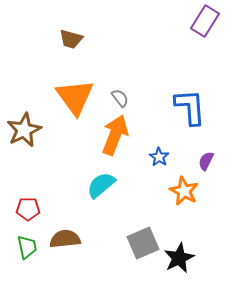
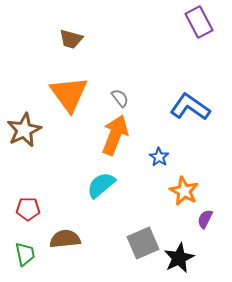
purple rectangle: moved 6 px left, 1 px down; rotated 60 degrees counterclockwise
orange triangle: moved 6 px left, 3 px up
blue L-shape: rotated 51 degrees counterclockwise
purple semicircle: moved 1 px left, 58 px down
green trapezoid: moved 2 px left, 7 px down
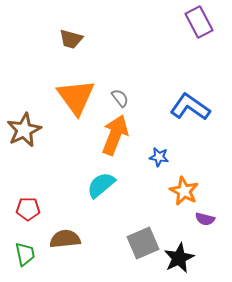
orange triangle: moved 7 px right, 3 px down
blue star: rotated 24 degrees counterclockwise
purple semicircle: rotated 102 degrees counterclockwise
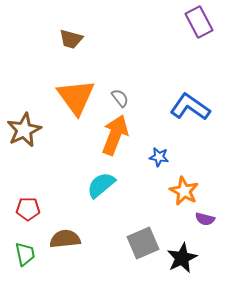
black star: moved 3 px right
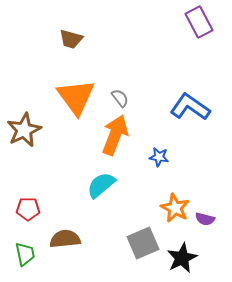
orange star: moved 9 px left, 17 px down
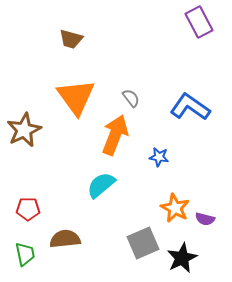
gray semicircle: moved 11 px right
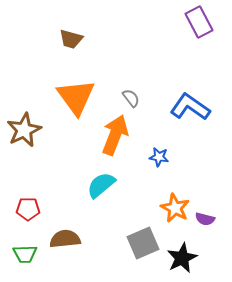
green trapezoid: rotated 100 degrees clockwise
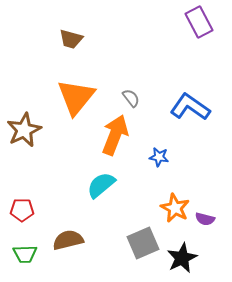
orange triangle: rotated 15 degrees clockwise
red pentagon: moved 6 px left, 1 px down
brown semicircle: moved 3 px right, 1 px down; rotated 8 degrees counterclockwise
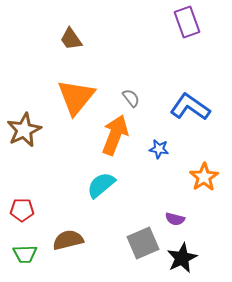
purple rectangle: moved 12 px left; rotated 8 degrees clockwise
brown trapezoid: rotated 40 degrees clockwise
blue star: moved 8 px up
orange star: moved 29 px right, 31 px up; rotated 12 degrees clockwise
purple semicircle: moved 30 px left
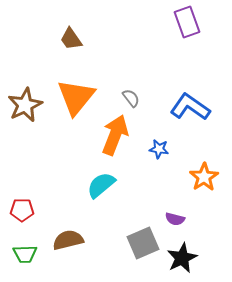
brown star: moved 1 px right, 25 px up
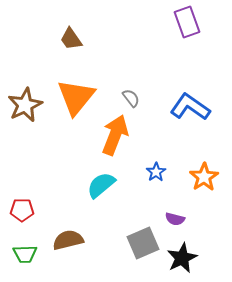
blue star: moved 3 px left, 23 px down; rotated 30 degrees clockwise
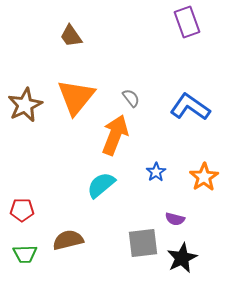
brown trapezoid: moved 3 px up
gray square: rotated 16 degrees clockwise
